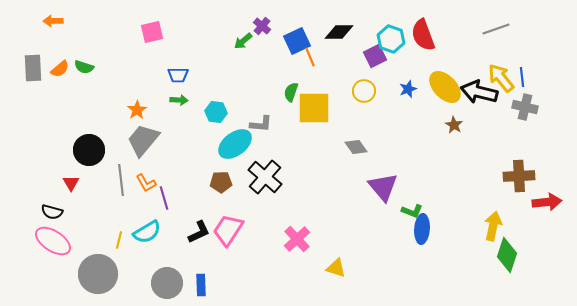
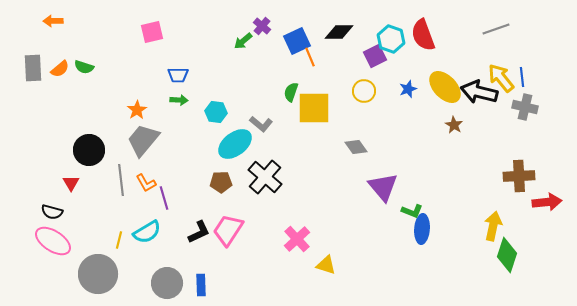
gray L-shape at (261, 124): rotated 35 degrees clockwise
yellow triangle at (336, 268): moved 10 px left, 3 px up
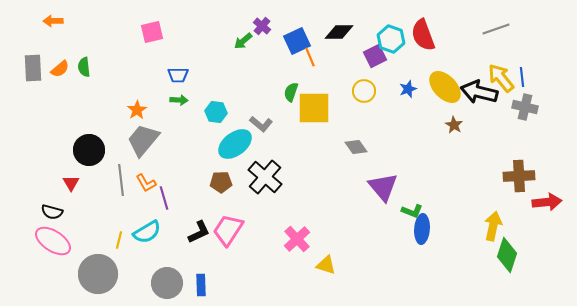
green semicircle at (84, 67): rotated 66 degrees clockwise
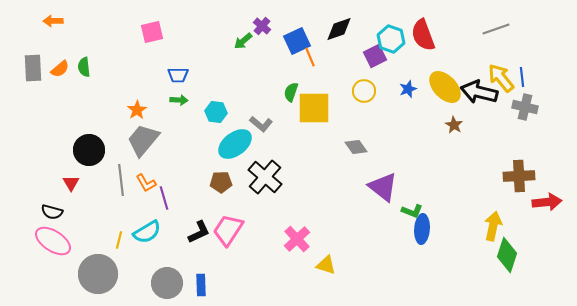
black diamond at (339, 32): moved 3 px up; rotated 20 degrees counterclockwise
purple triangle at (383, 187): rotated 12 degrees counterclockwise
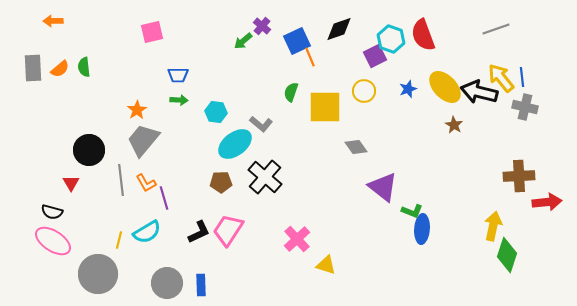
yellow square at (314, 108): moved 11 px right, 1 px up
